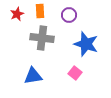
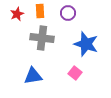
purple circle: moved 1 px left, 2 px up
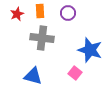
blue star: moved 4 px right, 6 px down
blue triangle: rotated 24 degrees clockwise
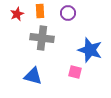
pink square: moved 1 px up; rotated 24 degrees counterclockwise
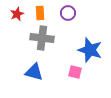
orange rectangle: moved 2 px down
blue triangle: moved 1 px right, 4 px up
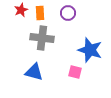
red star: moved 4 px right, 4 px up
